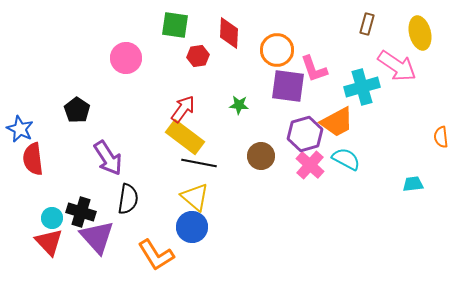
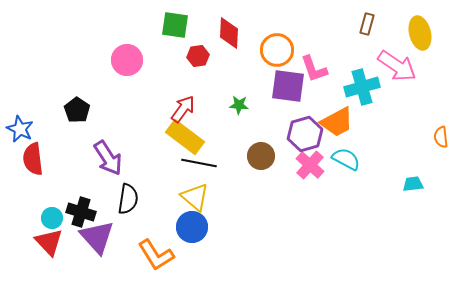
pink circle: moved 1 px right, 2 px down
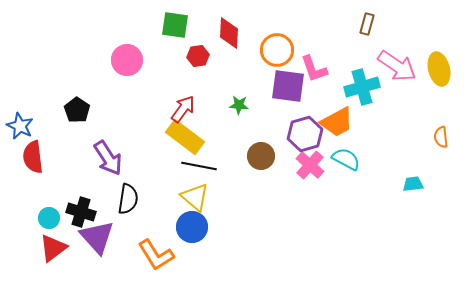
yellow ellipse: moved 19 px right, 36 px down
blue star: moved 3 px up
red semicircle: moved 2 px up
black line: moved 3 px down
cyan circle: moved 3 px left
red triangle: moved 4 px right, 6 px down; rotated 36 degrees clockwise
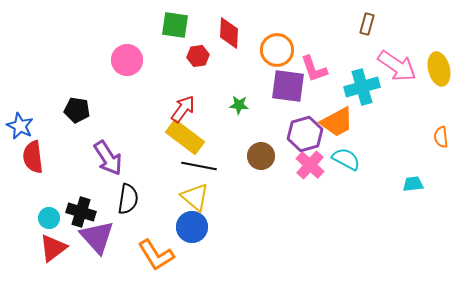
black pentagon: rotated 25 degrees counterclockwise
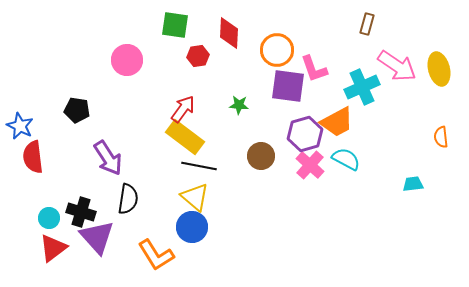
cyan cross: rotated 8 degrees counterclockwise
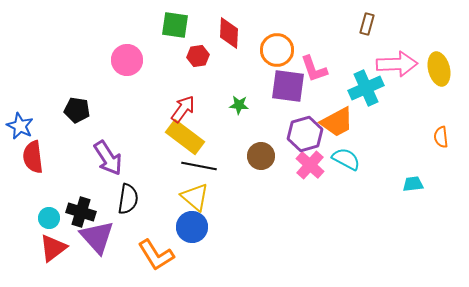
pink arrow: moved 2 px up; rotated 36 degrees counterclockwise
cyan cross: moved 4 px right, 1 px down
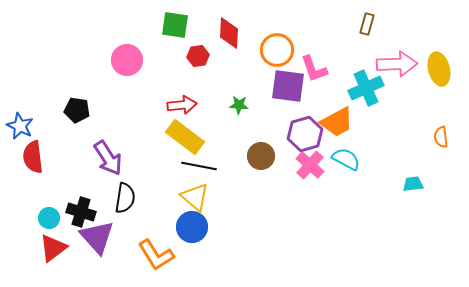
red arrow: moved 1 px left, 4 px up; rotated 48 degrees clockwise
black semicircle: moved 3 px left, 1 px up
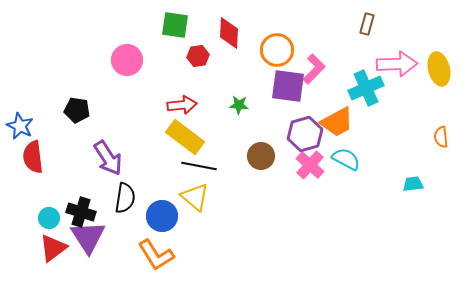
pink L-shape: rotated 116 degrees counterclockwise
blue circle: moved 30 px left, 11 px up
purple triangle: moved 9 px left; rotated 9 degrees clockwise
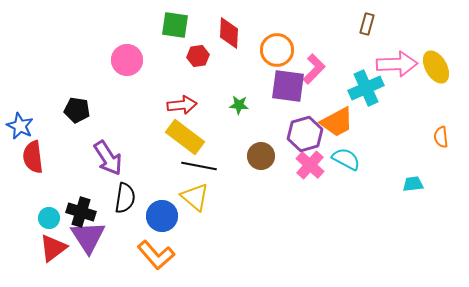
yellow ellipse: moved 3 px left, 2 px up; rotated 16 degrees counterclockwise
orange L-shape: rotated 9 degrees counterclockwise
